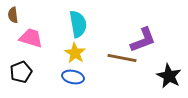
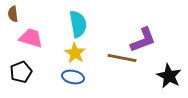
brown semicircle: moved 1 px up
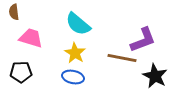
brown semicircle: moved 1 px right, 2 px up
cyan semicircle: rotated 140 degrees clockwise
black pentagon: rotated 20 degrees clockwise
black star: moved 14 px left
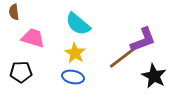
pink trapezoid: moved 2 px right
brown line: rotated 48 degrees counterclockwise
black star: moved 1 px left
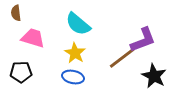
brown semicircle: moved 2 px right, 1 px down
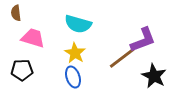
cyan semicircle: rotated 24 degrees counterclockwise
black pentagon: moved 1 px right, 2 px up
blue ellipse: rotated 60 degrees clockwise
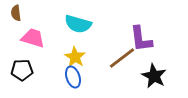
purple L-shape: moved 2 px left, 1 px up; rotated 104 degrees clockwise
yellow star: moved 4 px down
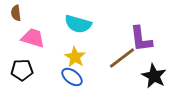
blue ellipse: moved 1 px left; rotated 35 degrees counterclockwise
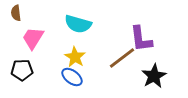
pink trapezoid: rotated 75 degrees counterclockwise
black star: rotated 15 degrees clockwise
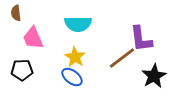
cyan semicircle: rotated 16 degrees counterclockwise
pink trapezoid: rotated 55 degrees counterclockwise
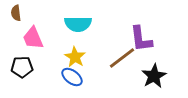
black pentagon: moved 3 px up
